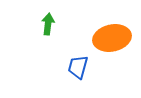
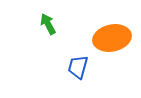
green arrow: rotated 35 degrees counterclockwise
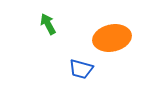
blue trapezoid: moved 3 px right, 2 px down; rotated 90 degrees counterclockwise
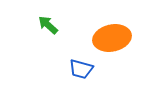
green arrow: moved 1 px down; rotated 20 degrees counterclockwise
